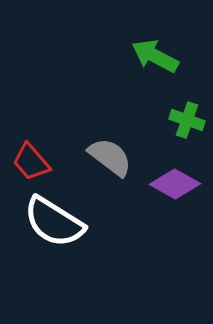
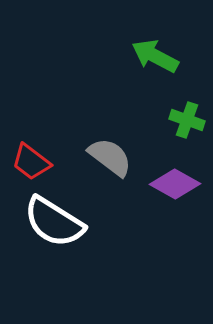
red trapezoid: rotated 12 degrees counterclockwise
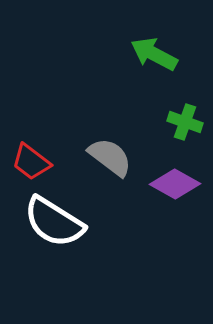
green arrow: moved 1 px left, 2 px up
green cross: moved 2 px left, 2 px down
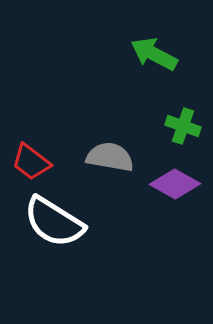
green cross: moved 2 px left, 4 px down
gray semicircle: rotated 27 degrees counterclockwise
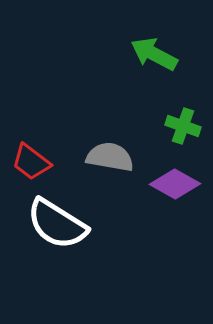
white semicircle: moved 3 px right, 2 px down
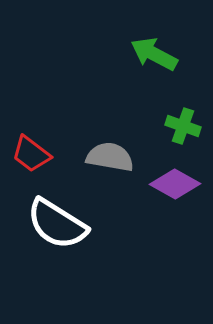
red trapezoid: moved 8 px up
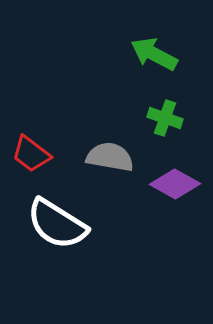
green cross: moved 18 px left, 8 px up
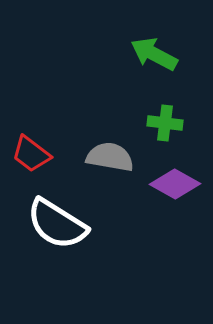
green cross: moved 5 px down; rotated 12 degrees counterclockwise
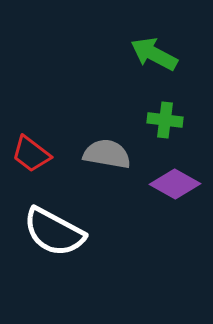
green cross: moved 3 px up
gray semicircle: moved 3 px left, 3 px up
white semicircle: moved 3 px left, 8 px down; rotated 4 degrees counterclockwise
